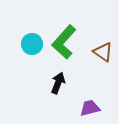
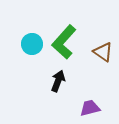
black arrow: moved 2 px up
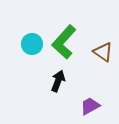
purple trapezoid: moved 2 px up; rotated 15 degrees counterclockwise
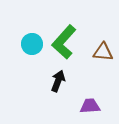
brown triangle: rotated 30 degrees counterclockwise
purple trapezoid: rotated 25 degrees clockwise
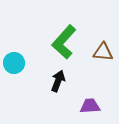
cyan circle: moved 18 px left, 19 px down
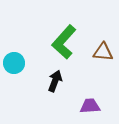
black arrow: moved 3 px left
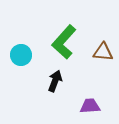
cyan circle: moved 7 px right, 8 px up
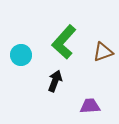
brown triangle: rotated 25 degrees counterclockwise
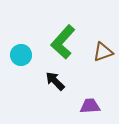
green L-shape: moved 1 px left
black arrow: rotated 65 degrees counterclockwise
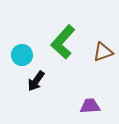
cyan circle: moved 1 px right
black arrow: moved 19 px left; rotated 100 degrees counterclockwise
